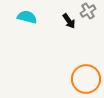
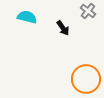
gray cross: rotated 21 degrees counterclockwise
black arrow: moved 6 px left, 7 px down
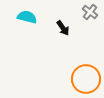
gray cross: moved 2 px right, 1 px down
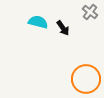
cyan semicircle: moved 11 px right, 5 px down
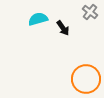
cyan semicircle: moved 3 px up; rotated 30 degrees counterclockwise
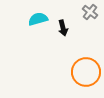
black arrow: rotated 21 degrees clockwise
orange circle: moved 7 px up
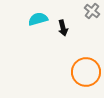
gray cross: moved 2 px right, 1 px up
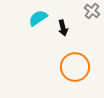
cyan semicircle: moved 1 px up; rotated 18 degrees counterclockwise
orange circle: moved 11 px left, 5 px up
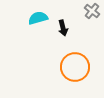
cyan semicircle: rotated 18 degrees clockwise
